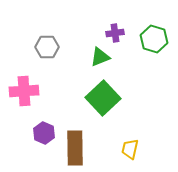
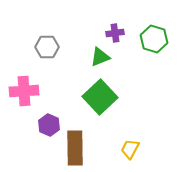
green square: moved 3 px left, 1 px up
purple hexagon: moved 5 px right, 8 px up
yellow trapezoid: rotated 15 degrees clockwise
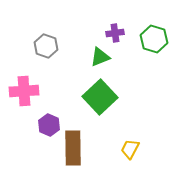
gray hexagon: moved 1 px left, 1 px up; rotated 20 degrees clockwise
brown rectangle: moved 2 px left
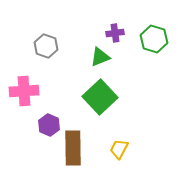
yellow trapezoid: moved 11 px left
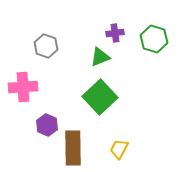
pink cross: moved 1 px left, 4 px up
purple hexagon: moved 2 px left
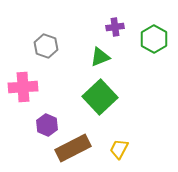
purple cross: moved 6 px up
green hexagon: rotated 12 degrees clockwise
brown rectangle: rotated 64 degrees clockwise
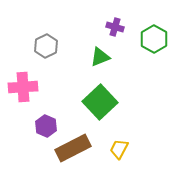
purple cross: rotated 24 degrees clockwise
gray hexagon: rotated 15 degrees clockwise
green square: moved 5 px down
purple hexagon: moved 1 px left, 1 px down
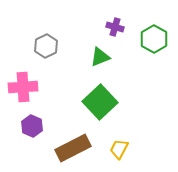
purple hexagon: moved 14 px left
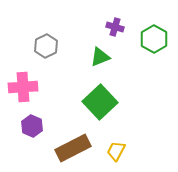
yellow trapezoid: moved 3 px left, 2 px down
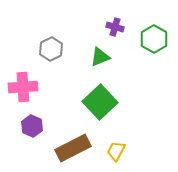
gray hexagon: moved 5 px right, 3 px down
